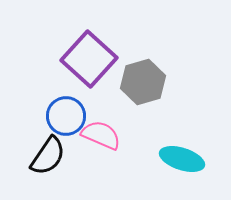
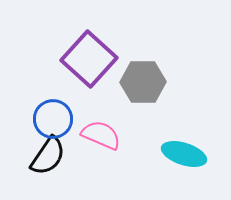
gray hexagon: rotated 15 degrees clockwise
blue circle: moved 13 px left, 3 px down
cyan ellipse: moved 2 px right, 5 px up
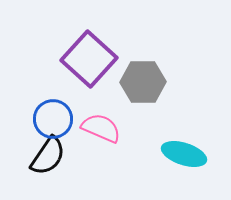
pink semicircle: moved 7 px up
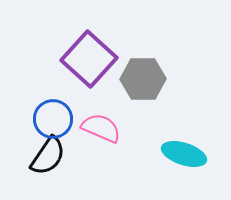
gray hexagon: moved 3 px up
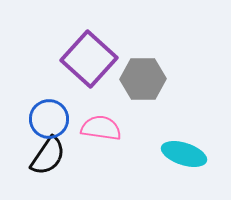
blue circle: moved 4 px left
pink semicircle: rotated 15 degrees counterclockwise
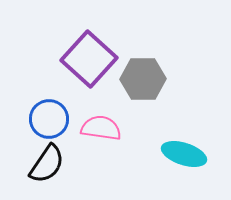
black semicircle: moved 1 px left, 8 px down
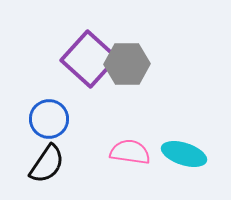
gray hexagon: moved 16 px left, 15 px up
pink semicircle: moved 29 px right, 24 px down
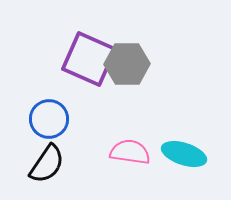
purple square: rotated 18 degrees counterclockwise
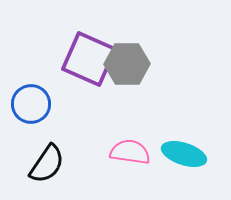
blue circle: moved 18 px left, 15 px up
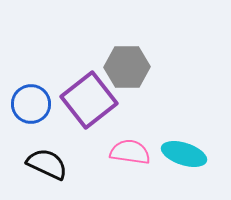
purple square: moved 41 px down; rotated 28 degrees clockwise
gray hexagon: moved 3 px down
black semicircle: rotated 99 degrees counterclockwise
